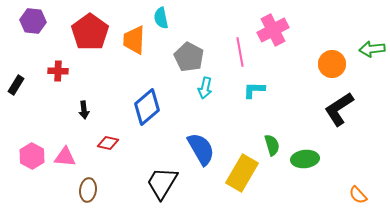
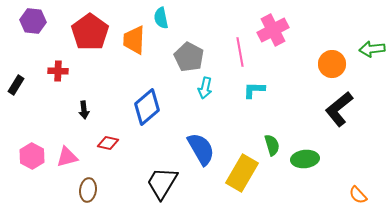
black L-shape: rotated 6 degrees counterclockwise
pink triangle: moved 2 px right; rotated 20 degrees counterclockwise
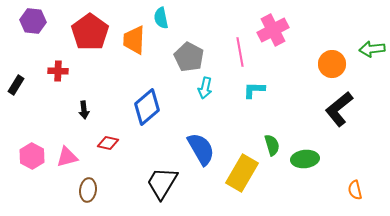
orange semicircle: moved 3 px left, 5 px up; rotated 30 degrees clockwise
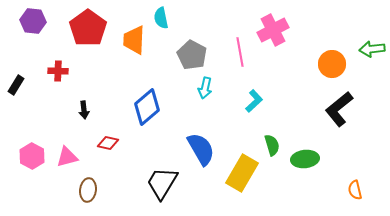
red pentagon: moved 2 px left, 4 px up
gray pentagon: moved 3 px right, 2 px up
cyan L-shape: moved 11 px down; rotated 135 degrees clockwise
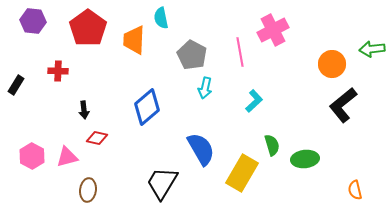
black L-shape: moved 4 px right, 4 px up
red diamond: moved 11 px left, 5 px up
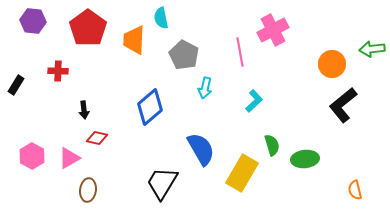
gray pentagon: moved 8 px left
blue diamond: moved 3 px right
pink triangle: moved 2 px right, 1 px down; rotated 15 degrees counterclockwise
